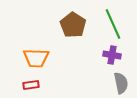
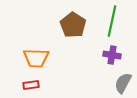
green line: moved 1 px left, 3 px up; rotated 36 degrees clockwise
gray semicircle: moved 2 px right; rotated 140 degrees counterclockwise
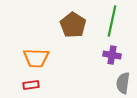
gray semicircle: rotated 20 degrees counterclockwise
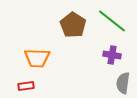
green line: rotated 64 degrees counterclockwise
orange trapezoid: moved 1 px right
red rectangle: moved 5 px left, 1 px down
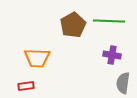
green line: moved 3 px left; rotated 36 degrees counterclockwise
brown pentagon: rotated 10 degrees clockwise
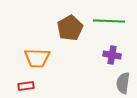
brown pentagon: moved 3 px left, 3 px down
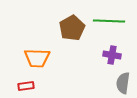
brown pentagon: moved 2 px right
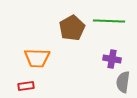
purple cross: moved 4 px down
gray semicircle: moved 1 px up
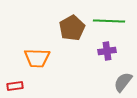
purple cross: moved 5 px left, 8 px up; rotated 18 degrees counterclockwise
gray semicircle: rotated 30 degrees clockwise
red rectangle: moved 11 px left
